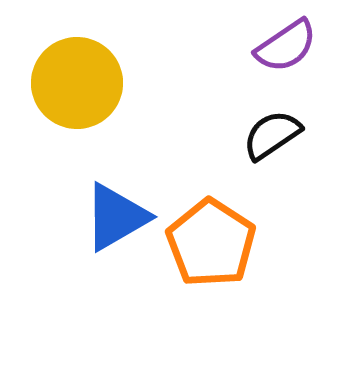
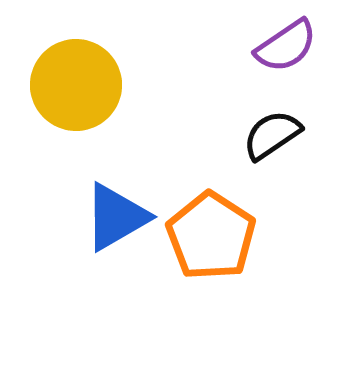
yellow circle: moved 1 px left, 2 px down
orange pentagon: moved 7 px up
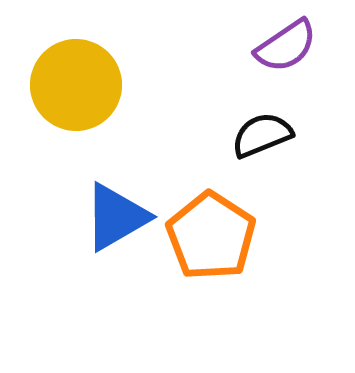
black semicircle: moved 10 px left; rotated 12 degrees clockwise
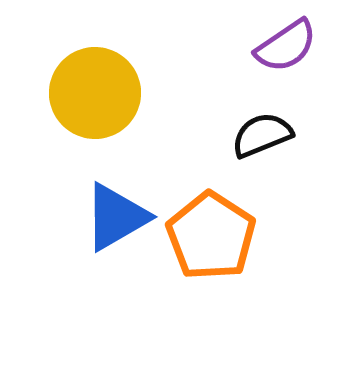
yellow circle: moved 19 px right, 8 px down
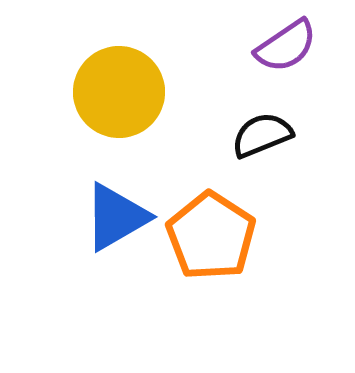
yellow circle: moved 24 px right, 1 px up
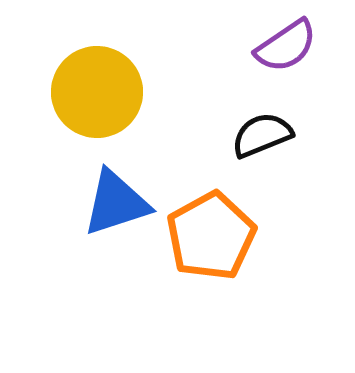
yellow circle: moved 22 px left
blue triangle: moved 14 px up; rotated 12 degrees clockwise
orange pentagon: rotated 10 degrees clockwise
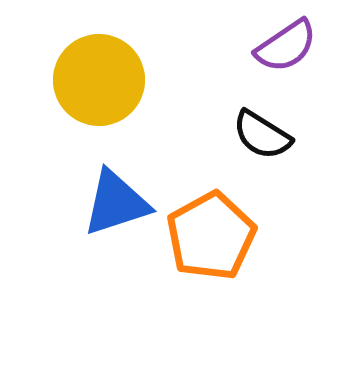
yellow circle: moved 2 px right, 12 px up
black semicircle: rotated 126 degrees counterclockwise
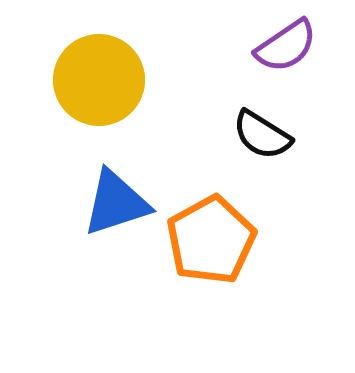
orange pentagon: moved 4 px down
